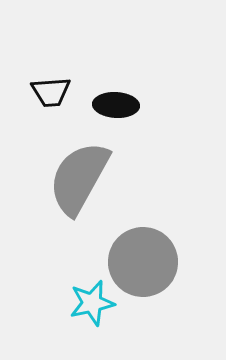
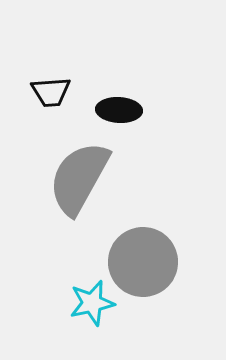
black ellipse: moved 3 px right, 5 px down
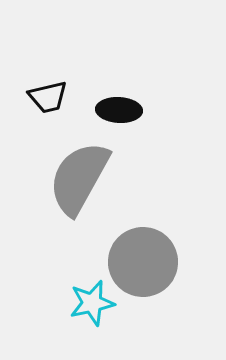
black trapezoid: moved 3 px left, 5 px down; rotated 9 degrees counterclockwise
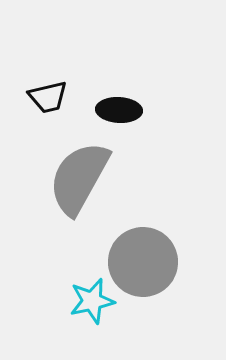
cyan star: moved 2 px up
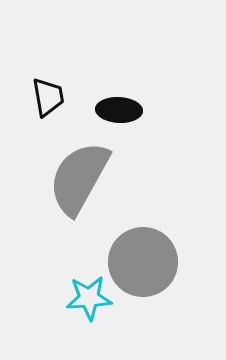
black trapezoid: rotated 87 degrees counterclockwise
cyan star: moved 3 px left, 3 px up; rotated 9 degrees clockwise
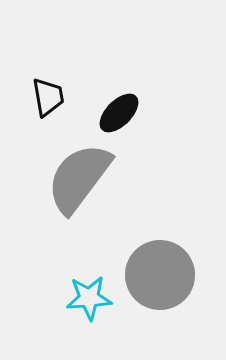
black ellipse: moved 3 px down; rotated 48 degrees counterclockwise
gray semicircle: rotated 8 degrees clockwise
gray circle: moved 17 px right, 13 px down
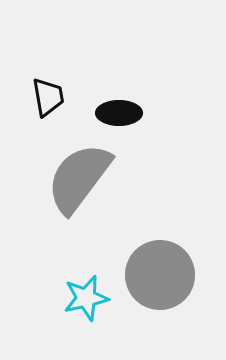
black ellipse: rotated 45 degrees clockwise
cyan star: moved 3 px left; rotated 9 degrees counterclockwise
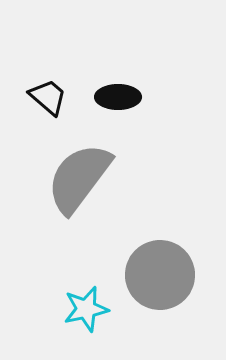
black trapezoid: rotated 39 degrees counterclockwise
black ellipse: moved 1 px left, 16 px up
cyan star: moved 11 px down
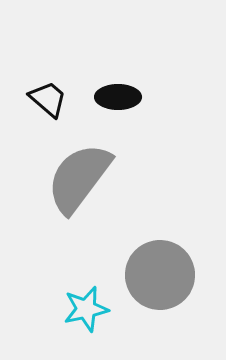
black trapezoid: moved 2 px down
